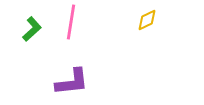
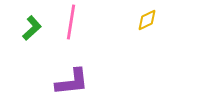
green L-shape: moved 1 px up
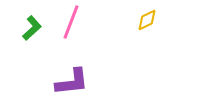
pink line: rotated 12 degrees clockwise
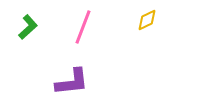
pink line: moved 12 px right, 5 px down
green L-shape: moved 4 px left, 1 px up
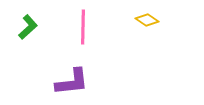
yellow diamond: rotated 60 degrees clockwise
pink line: rotated 20 degrees counterclockwise
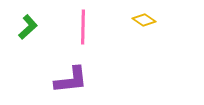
yellow diamond: moved 3 px left
purple L-shape: moved 1 px left, 2 px up
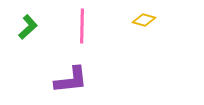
yellow diamond: rotated 20 degrees counterclockwise
pink line: moved 1 px left, 1 px up
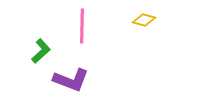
green L-shape: moved 13 px right, 24 px down
purple L-shape: rotated 27 degrees clockwise
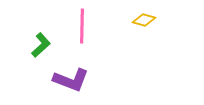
green L-shape: moved 6 px up
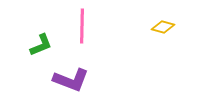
yellow diamond: moved 19 px right, 7 px down
green L-shape: rotated 20 degrees clockwise
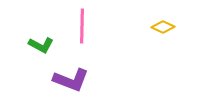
yellow diamond: rotated 10 degrees clockwise
green L-shape: rotated 50 degrees clockwise
